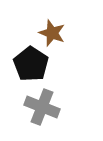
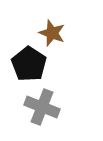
black pentagon: moved 2 px left
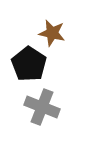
brown star: rotated 8 degrees counterclockwise
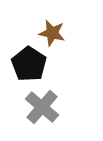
gray cross: rotated 20 degrees clockwise
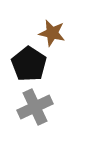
gray cross: moved 7 px left; rotated 24 degrees clockwise
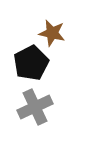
black pentagon: moved 2 px right, 1 px up; rotated 12 degrees clockwise
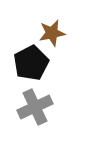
brown star: rotated 24 degrees counterclockwise
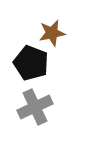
black pentagon: rotated 24 degrees counterclockwise
